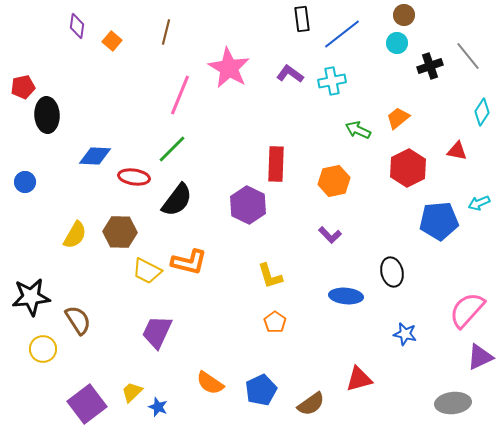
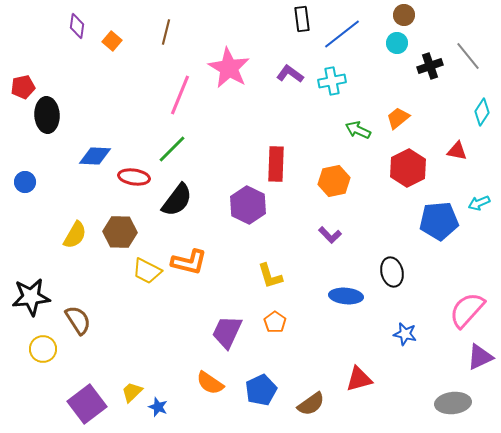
purple trapezoid at (157, 332): moved 70 px right
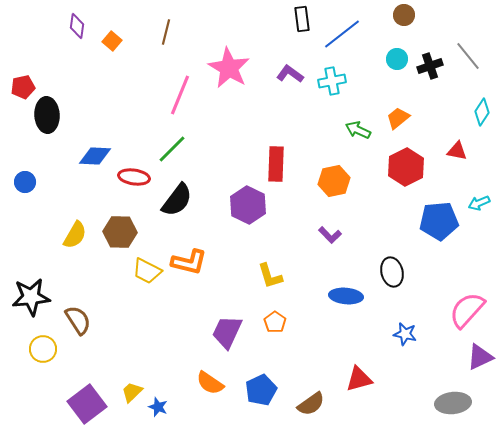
cyan circle at (397, 43): moved 16 px down
red hexagon at (408, 168): moved 2 px left, 1 px up
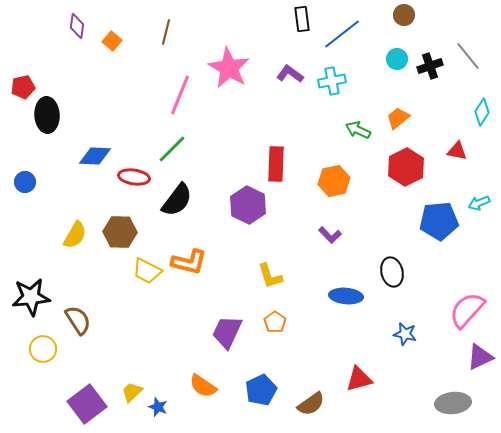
orange semicircle at (210, 383): moved 7 px left, 3 px down
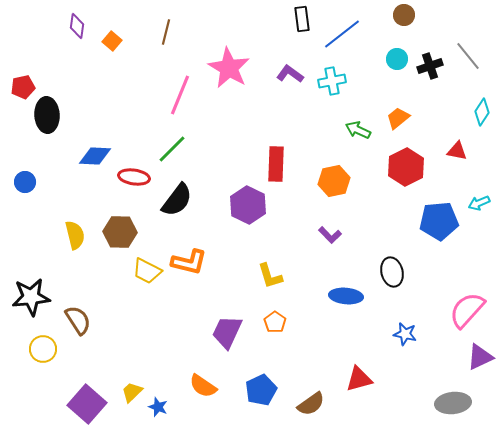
yellow semicircle at (75, 235): rotated 44 degrees counterclockwise
purple square at (87, 404): rotated 12 degrees counterclockwise
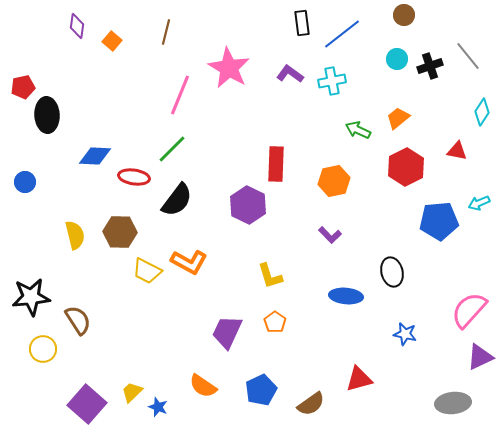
black rectangle at (302, 19): moved 4 px down
orange L-shape at (189, 262): rotated 15 degrees clockwise
pink semicircle at (467, 310): moved 2 px right
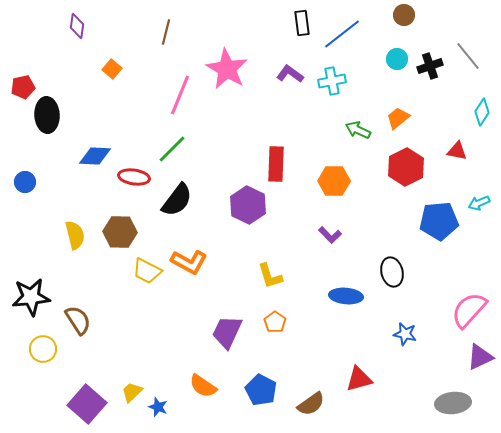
orange square at (112, 41): moved 28 px down
pink star at (229, 68): moved 2 px left, 1 px down
orange hexagon at (334, 181): rotated 12 degrees clockwise
blue pentagon at (261, 390): rotated 20 degrees counterclockwise
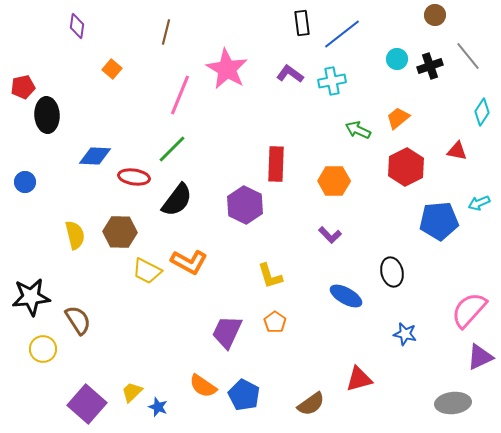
brown circle at (404, 15): moved 31 px right
purple hexagon at (248, 205): moved 3 px left
blue ellipse at (346, 296): rotated 24 degrees clockwise
blue pentagon at (261, 390): moved 17 px left, 5 px down
